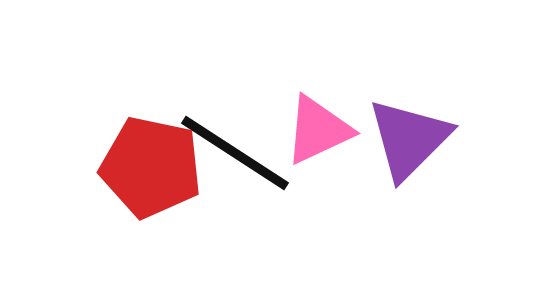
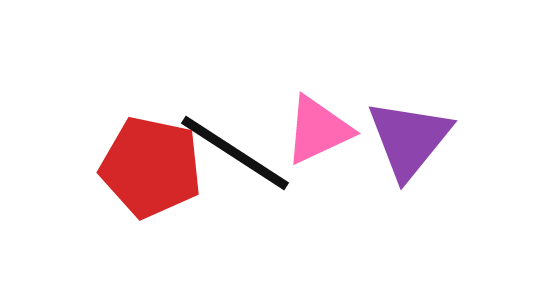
purple triangle: rotated 6 degrees counterclockwise
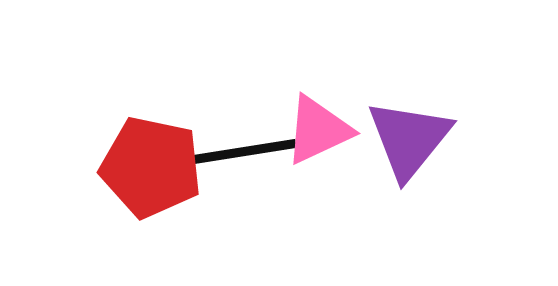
black line: rotated 42 degrees counterclockwise
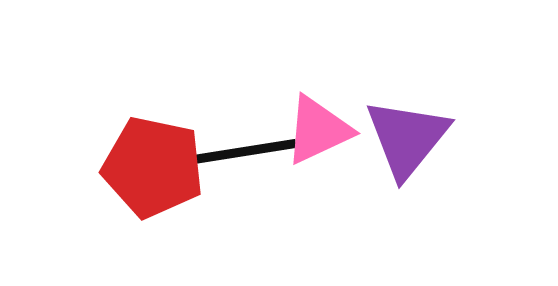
purple triangle: moved 2 px left, 1 px up
red pentagon: moved 2 px right
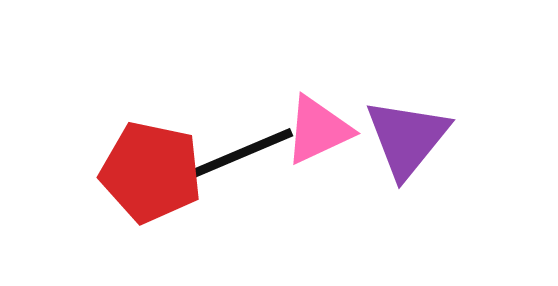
black line: moved 3 px down; rotated 14 degrees counterclockwise
red pentagon: moved 2 px left, 5 px down
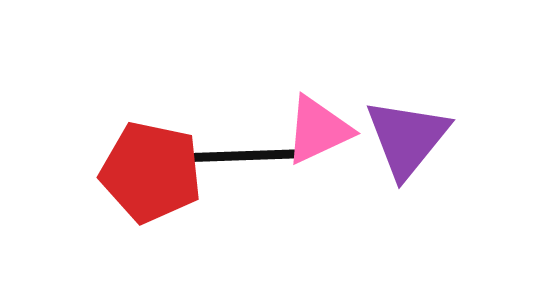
black line: rotated 21 degrees clockwise
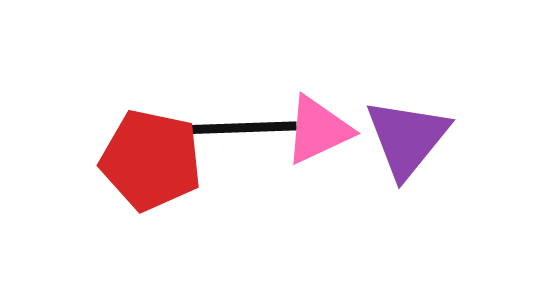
black line: moved 28 px up
red pentagon: moved 12 px up
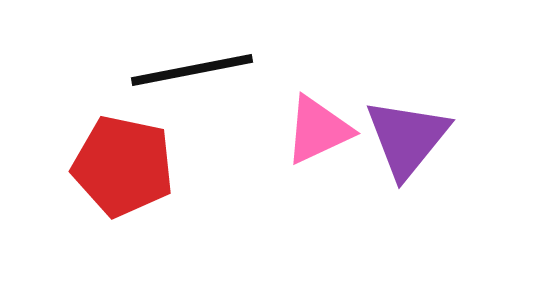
black line: moved 43 px left, 58 px up; rotated 9 degrees counterclockwise
red pentagon: moved 28 px left, 6 px down
